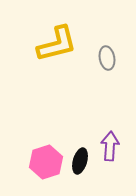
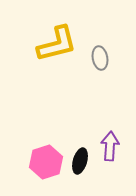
gray ellipse: moved 7 px left
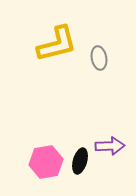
gray ellipse: moved 1 px left
purple arrow: rotated 84 degrees clockwise
pink hexagon: rotated 8 degrees clockwise
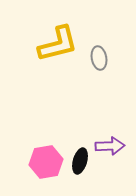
yellow L-shape: moved 1 px right
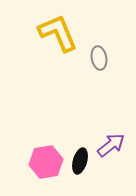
yellow L-shape: moved 11 px up; rotated 99 degrees counterclockwise
purple arrow: moved 1 px right, 1 px up; rotated 36 degrees counterclockwise
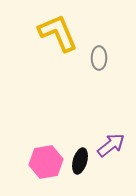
gray ellipse: rotated 10 degrees clockwise
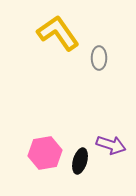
yellow L-shape: rotated 12 degrees counterclockwise
purple arrow: rotated 56 degrees clockwise
pink hexagon: moved 1 px left, 9 px up
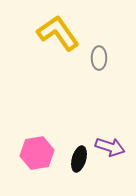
purple arrow: moved 1 px left, 2 px down
pink hexagon: moved 8 px left
black ellipse: moved 1 px left, 2 px up
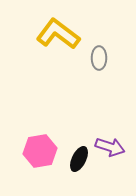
yellow L-shape: moved 1 px down; rotated 18 degrees counterclockwise
pink hexagon: moved 3 px right, 2 px up
black ellipse: rotated 10 degrees clockwise
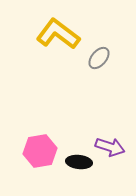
gray ellipse: rotated 40 degrees clockwise
black ellipse: moved 3 px down; rotated 70 degrees clockwise
